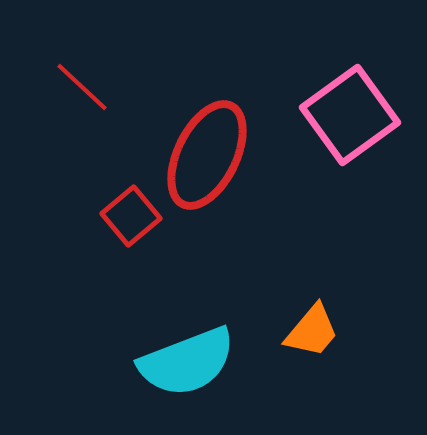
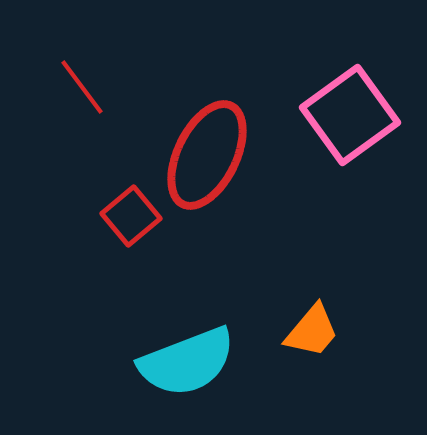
red line: rotated 10 degrees clockwise
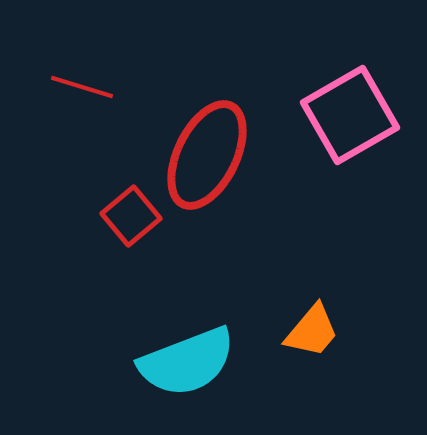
red line: rotated 36 degrees counterclockwise
pink square: rotated 6 degrees clockwise
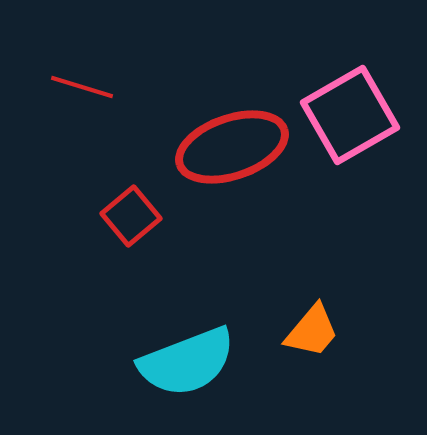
red ellipse: moved 25 px right, 8 px up; rotated 45 degrees clockwise
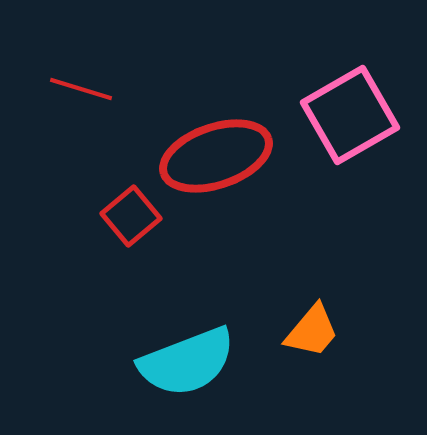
red line: moved 1 px left, 2 px down
red ellipse: moved 16 px left, 9 px down
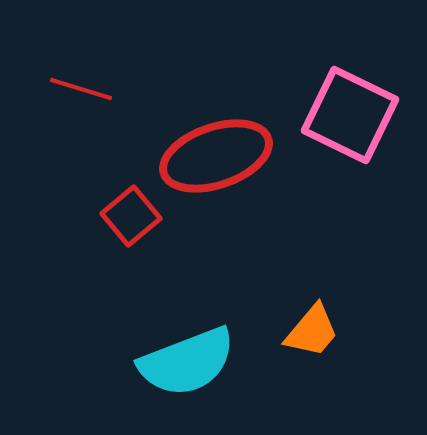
pink square: rotated 34 degrees counterclockwise
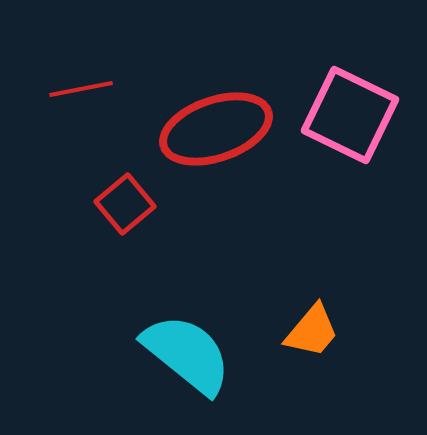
red line: rotated 28 degrees counterclockwise
red ellipse: moved 27 px up
red square: moved 6 px left, 12 px up
cyan semicircle: moved 8 px up; rotated 120 degrees counterclockwise
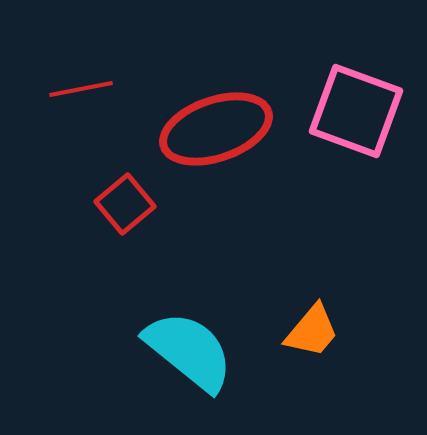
pink square: moved 6 px right, 4 px up; rotated 6 degrees counterclockwise
cyan semicircle: moved 2 px right, 3 px up
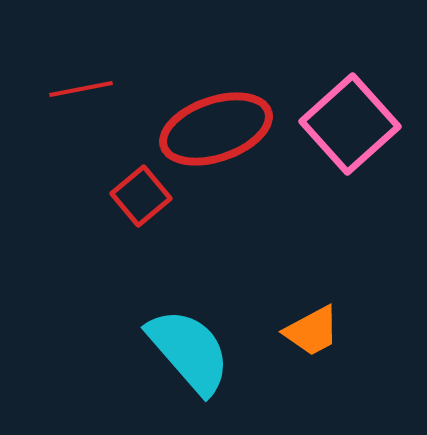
pink square: moved 6 px left, 13 px down; rotated 28 degrees clockwise
red square: moved 16 px right, 8 px up
orange trapezoid: rotated 22 degrees clockwise
cyan semicircle: rotated 10 degrees clockwise
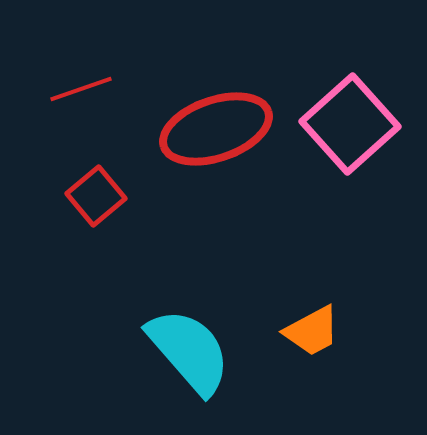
red line: rotated 8 degrees counterclockwise
red square: moved 45 px left
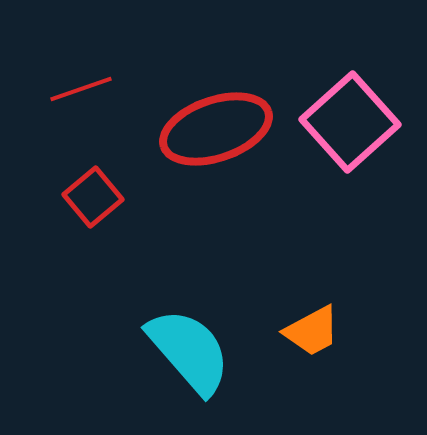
pink square: moved 2 px up
red square: moved 3 px left, 1 px down
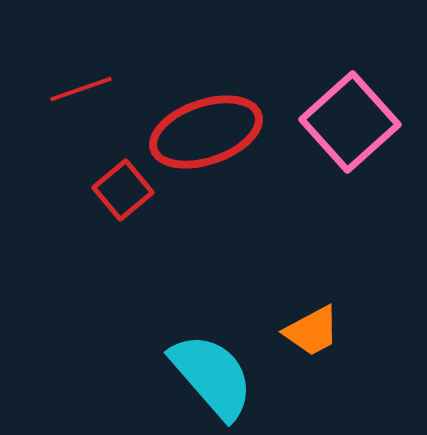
red ellipse: moved 10 px left, 3 px down
red square: moved 30 px right, 7 px up
cyan semicircle: moved 23 px right, 25 px down
